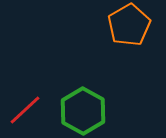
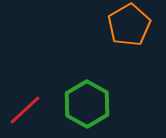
green hexagon: moved 4 px right, 7 px up
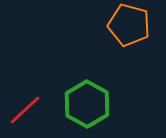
orange pentagon: rotated 27 degrees counterclockwise
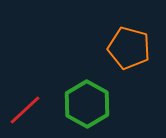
orange pentagon: moved 23 px down
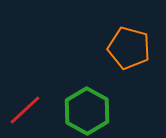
green hexagon: moved 7 px down
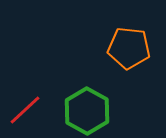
orange pentagon: rotated 9 degrees counterclockwise
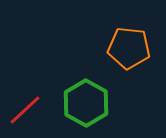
green hexagon: moved 1 px left, 8 px up
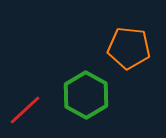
green hexagon: moved 8 px up
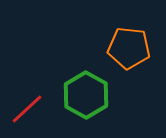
red line: moved 2 px right, 1 px up
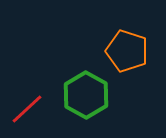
orange pentagon: moved 2 px left, 3 px down; rotated 12 degrees clockwise
